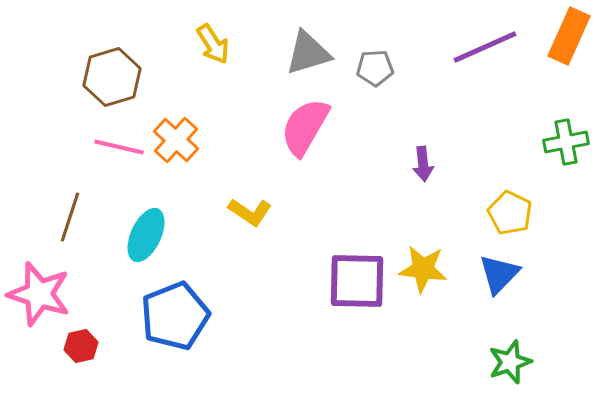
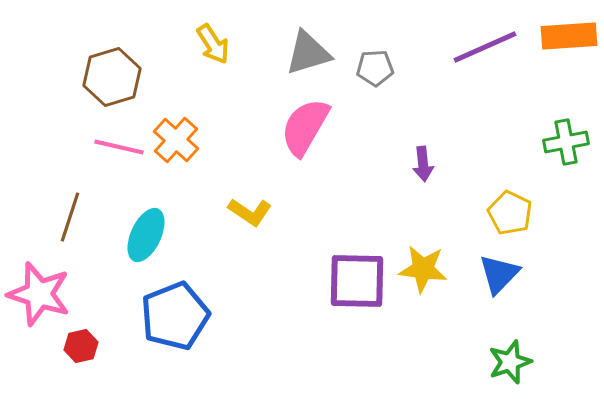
orange rectangle: rotated 62 degrees clockwise
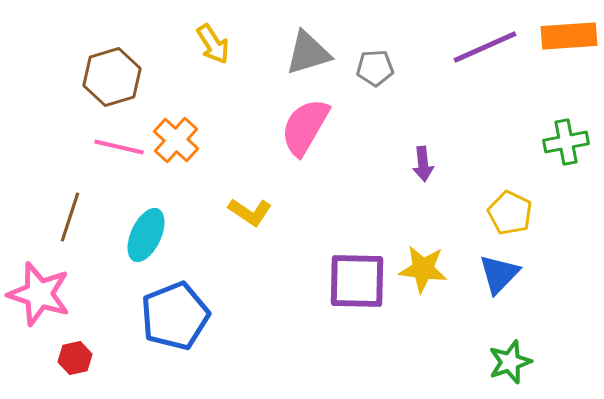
red hexagon: moved 6 px left, 12 px down
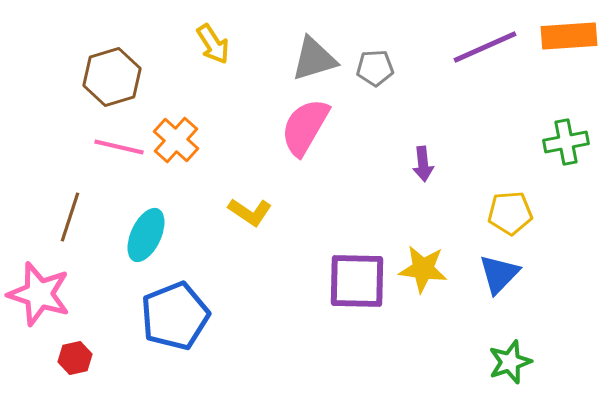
gray triangle: moved 6 px right, 6 px down
yellow pentagon: rotated 30 degrees counterclockwise
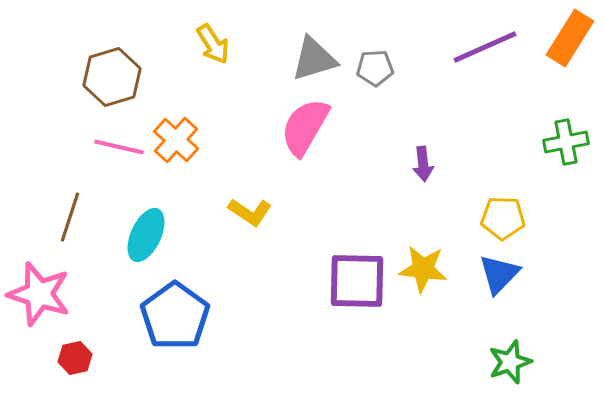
orange rectangle: moved 1 px right, 2 px down; rotated 54 degrees counterclockwise
yellow pentagon: moved 7 px left, 5 px down; rotated 6 degrees clockwise
blue pentagon: rotated 14 degrees counterclockwise
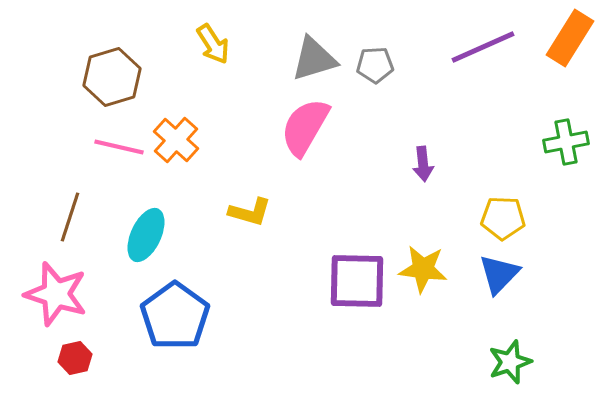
purple line: moved 2 px left
gray pentagon: moved 3 px up
yellow L-shape: rotated 18 degrees counterclockwise
pink star: moved 17 px right
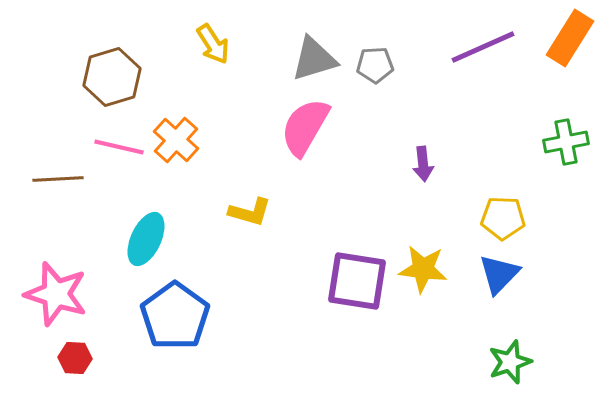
brown line: moved 12 px left, 38 px up; rotated 69 degrees clockwise
cyan ellipse: moved 4 px down
purple square: rotated 8 degrees clockwise
red hexagon: rotated 16 degrees clockwise
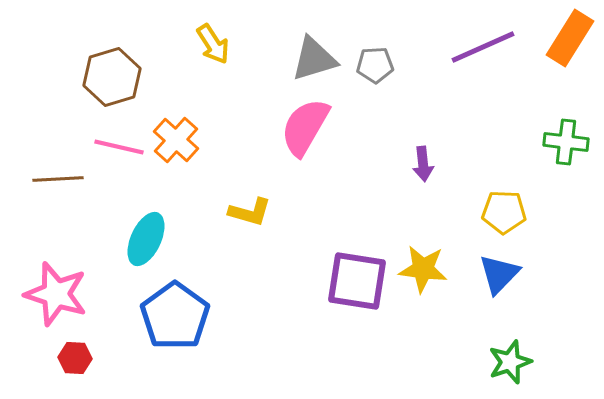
green cross: rotated 18 degrees clockwise
yellow pentagon: moved 1 px right, 6 px up
